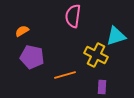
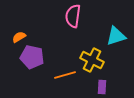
orange semicircle: moved 3 px left, 6 px down
yellow cross: moved 4 px left, 5 px down
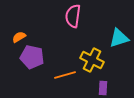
cyan triangle: moved 3 px right, 2 px down
purple rectangle: moved 1 px right, 1 px down
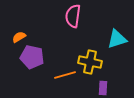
cyan triangle: moved 2 px left, 1 px down
yellow cross: moved 2 px left, 2 px down; rotated 15 degrees counterclockwise
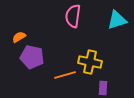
cyan triangle: moved 19 px up
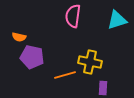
orange semicircle: rotated 136 degrees counterclockwise
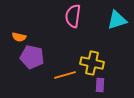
yellow cross: moved 2 px right, 1 px down
purple rectangle: moved 3 px left, 3 px up
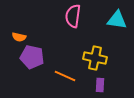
cyan triangle: rotated 25 degrees clockwise
yellow cross: moved 3 px right, 5 px up
orange line: moved 1 px down; rotated 40 degrees clockwise
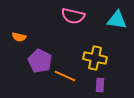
pink semicircle: rotated 85 degrees counterclockwise
purple pentagon: moved 8 px right, 4 px down; rotated 15 degrees clockwise
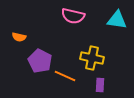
yellow cross: moved 3 px left
